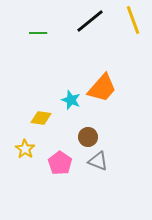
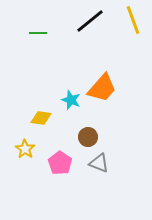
gray triangle: moved 1 px right, 2 px down
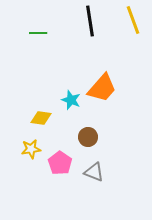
black line: rotated 60 degrees counterclockwise
yellow star: moved 6 px right; rotated 30 degrees clockwise
gray triangle: moved 5 px left, 9 px down
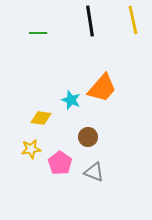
yellow line: rotated 8 degrees clockwise
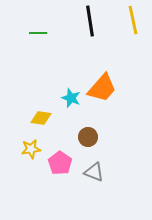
cyan star: moved 2 px up
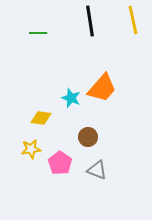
gray triangle: moved 3 px right, 2 px up
